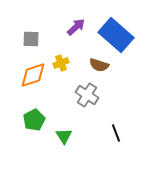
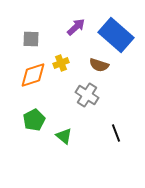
green triangle: rotated 18 degrees counterclockwise
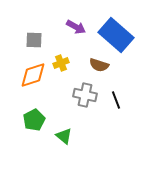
purple arrow: rotated 72 degrees clockwise
gray square: moved 3 px right, 1 px down
gray cross: moved 2 px left; rotated 20 degrees counterclockwise
black line: moved 33 px up
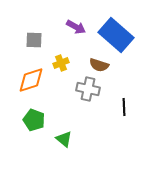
orange diamond: moved 2 px left, 5 px down
gray cross: moved 3 px right, 6 px up
black line: moved 8 px right, 7 px down; rotated 18 degrees clockwise
green pentagon: rotated 25 degrees counterclockwise
green triangle: moved 3 px down
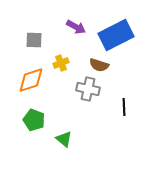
blue rectangle: rotated 68 degrees counterclockwise
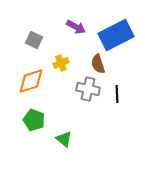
gray square: rotated 24 degrees clockwise
brown semicircle: moved 1 px left, 1 px up; rotated 54 degrees clockwise
orange diamond: moved 1 px down
black line: moved 7 px left, 13 px up
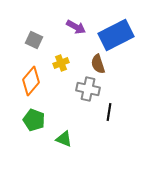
orange diamond: rotated 32 degrees counterclockwise
black line: moved 8 px left, 18 px down; rotated 12 degrees clockwise
green triangle: rotated 18 degrees counterclockwise
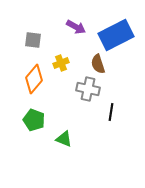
gray square: moved 1 px left; rotated 18 degrees counterclockwise
orange diamond: moved 3 px right, 2 px up
black line: moved 2 px right
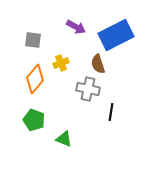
orange diamond: moved 1 px right
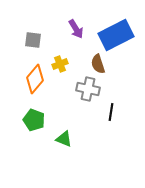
purple arrow: moved 2 px down; rotated 30 degrees clockwise
yellow cross: moved 1 px left, 1 px down
